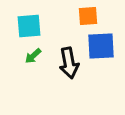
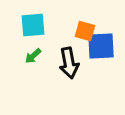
orange square: moved 3 px left, 15 px down; rotated 20 degrees clockwise
cyan square: moved 4 px right, 1 px up
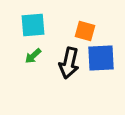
blue square: moved 12 px down
black arrow: rotated 24 degrees clockwise
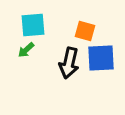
green arrow: moved 7 px left, 6 px up
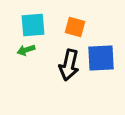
orange square: moved 10 px left, 4 px up
green arrow: rotated 24 degrees clockwise
black arrow: moved 2 px down
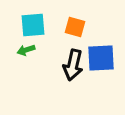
black arrow: moved 4 px right
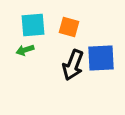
orange square: moved 6 px left
green arrow: moved 1 px left
black arrow: rotated 8 degrees clockwise
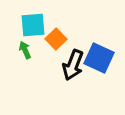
orange square: moved 13 px left, 12 px down; rotated 30 degrees clockwise
green arrow: rotated 84 degrees clockwise
blue square: moved 2 px left; rotated 28 degrees clockwise
